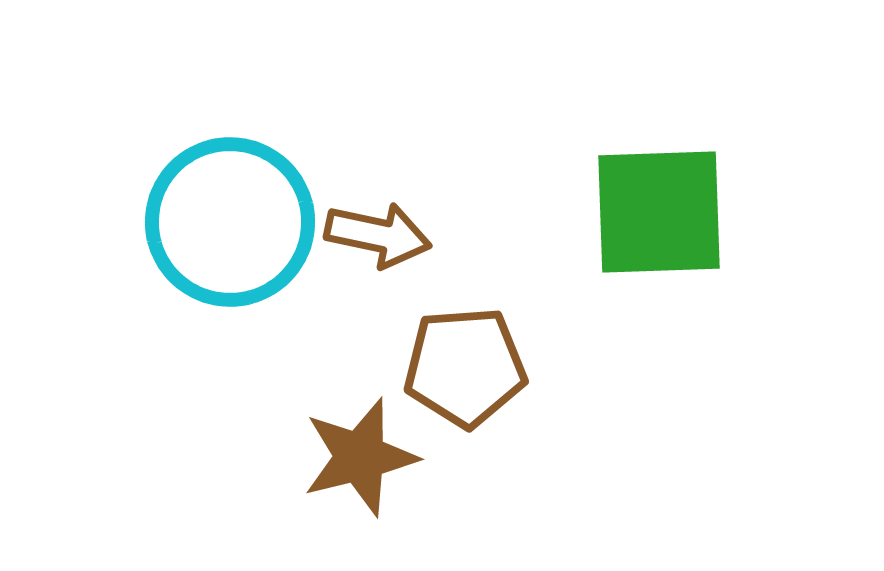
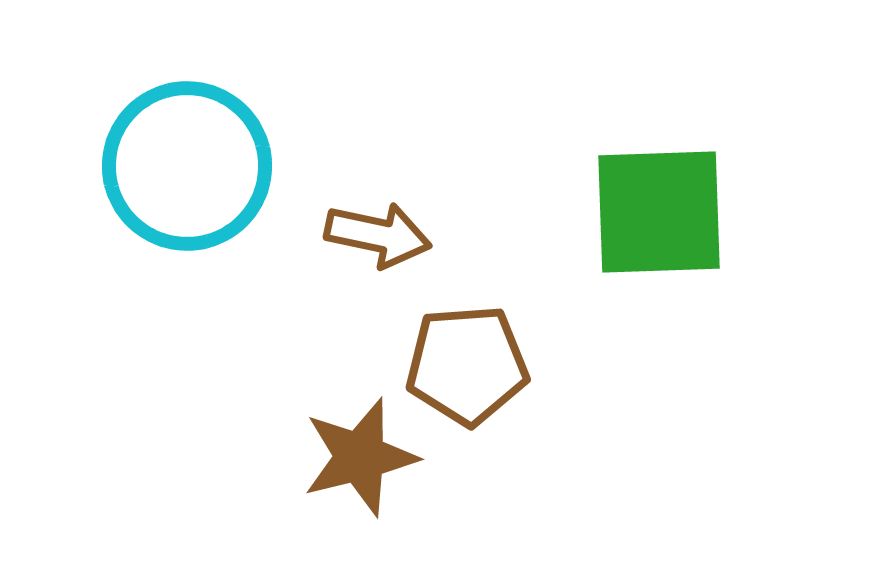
cyan circle: moved 43 px left, 56 px up
brown pentagon: moved 2 px right, 2 px up
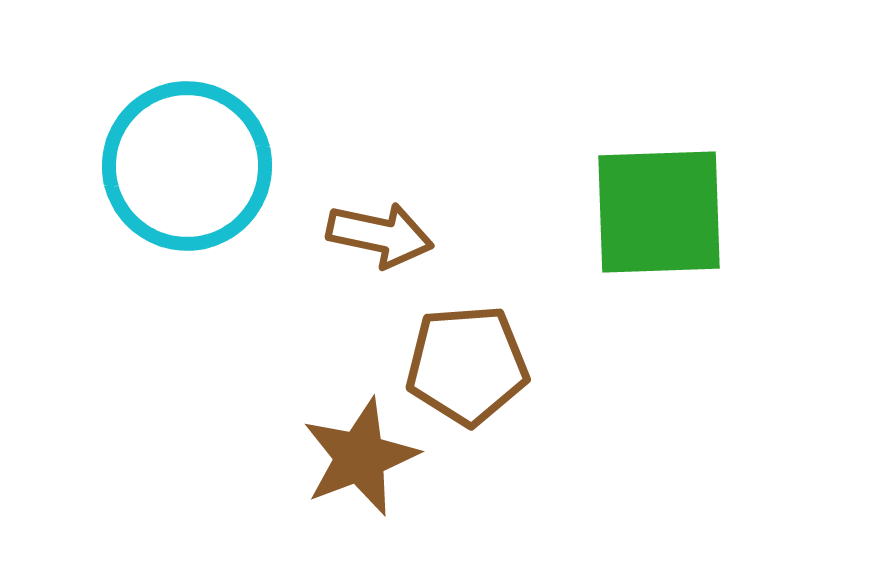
brown arrow: moved 2 px right
brown star: rotated 7 degrees counterclockwise
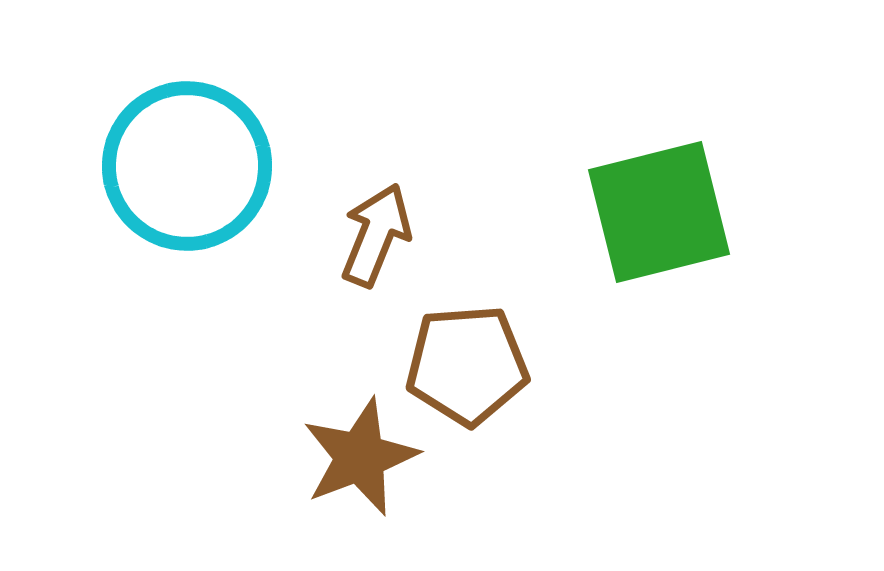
green square: rotated 12 degrees counterclockwise
brown arrow: moved 4 px left; rotated 80 degrees counterclockwise
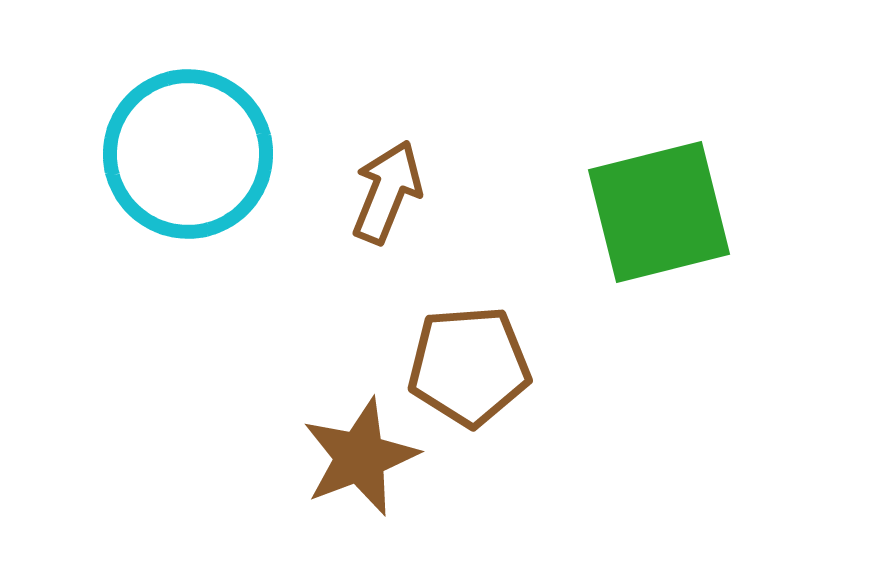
cyan circle: moved 1 px right, 12 px up
brown arrow: moved 11 px right, 43 px up
brown pentagon: moved 2 px right, 1 px down
